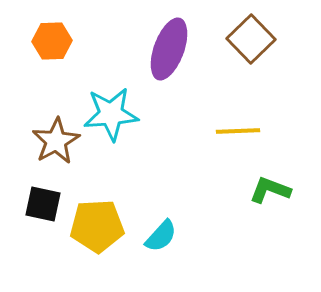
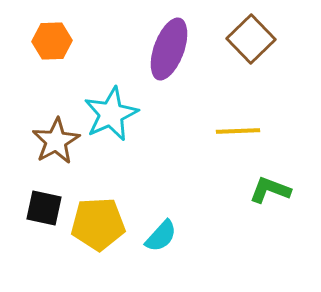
cyan star: rotated 20 degrees counterclockwise
black square: moved 1 px right, 4 px down
yellow pentagon: moved 1 px right, 2 px up
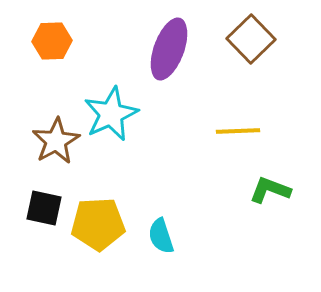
cyan semicircle: rotated 120 degrees clockwise
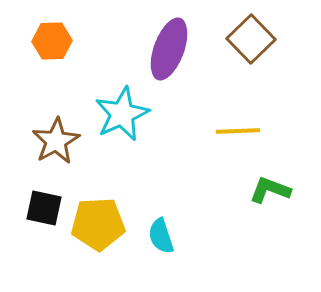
cyan star: moved 11 px right
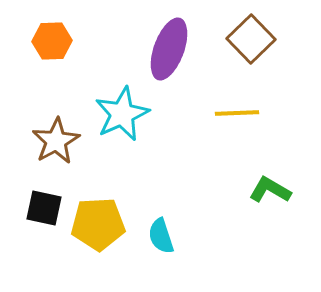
yellow line: moved 1 px left, 18 px up
green L-shape: rotated 9 degrees clockwise
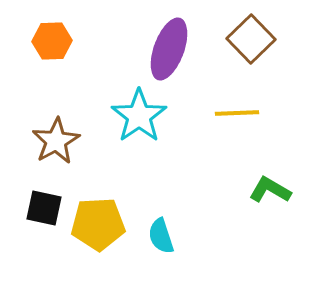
cyan star: moved 17 px right, 2 px down; rotated 10 degrees counterclockwise
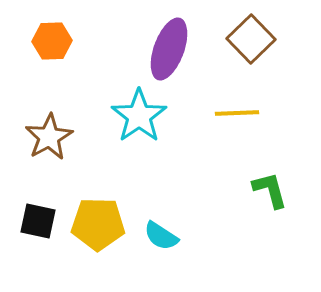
brown star: moved 7 px left, 4 px up
green L-shape: rotated 45 degrees clockwise
black square: moved 6 px left, 13 px down
yellow pentagon: rotated 4 degrees clockwise
cyan semicircle: rotated 39 degrees counterclockwise
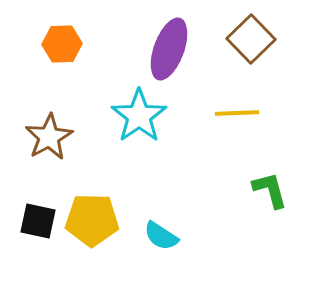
orange hexagon: moved 10 px right, 3 px down
yellow pentagon: moved 6 px left, 4 px up
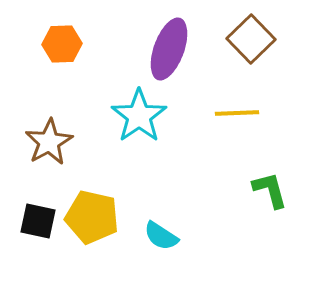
brown star: moved 5 px down
yellow pentagon: moved 3 px up; rotated 12 degrees clockwise
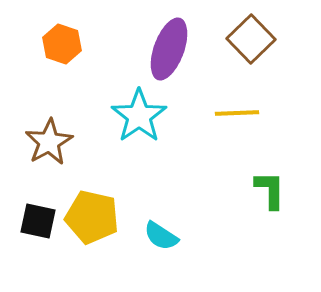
orange hexagon: rotated 21 degrees clockwise
green L-shape: rotated 15 degrees clockwise
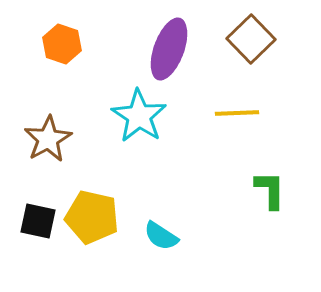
cyan star: rotated 4 degrees counterclockwise
brown star: moved 1 px left, 3 px up
